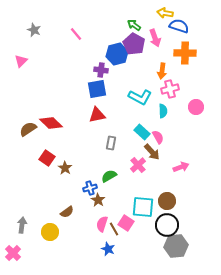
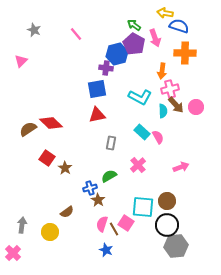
purple cross at (101, 70): moved 5 px right, 2 px up
brown arrow at (152, 152): moved 24 px right, 47 px up
blue star at (108, 249): moved 2 px left, 1 px down
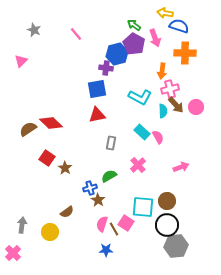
blue star at (106, 250): rotated 24 degrees counterclockwise
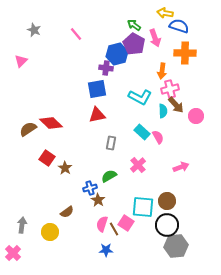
pink circle at (196, 107): moved 9 px down
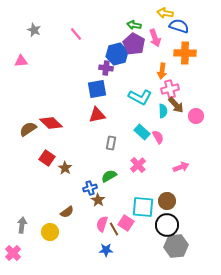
green arrow at (134, 25): rotated 24 degrees counterclockwise
pink triangle at (21, 61): rotated 40 degrees clockwise
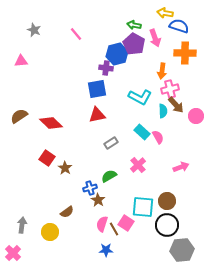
brown semicircle at (28, 129): moved 9 px left, 13 px up
gray rectangle at (111, 143): rotated 48 degrees clockwise
gray hexagon at (176, 246): moved 6 px right, 4 px down
